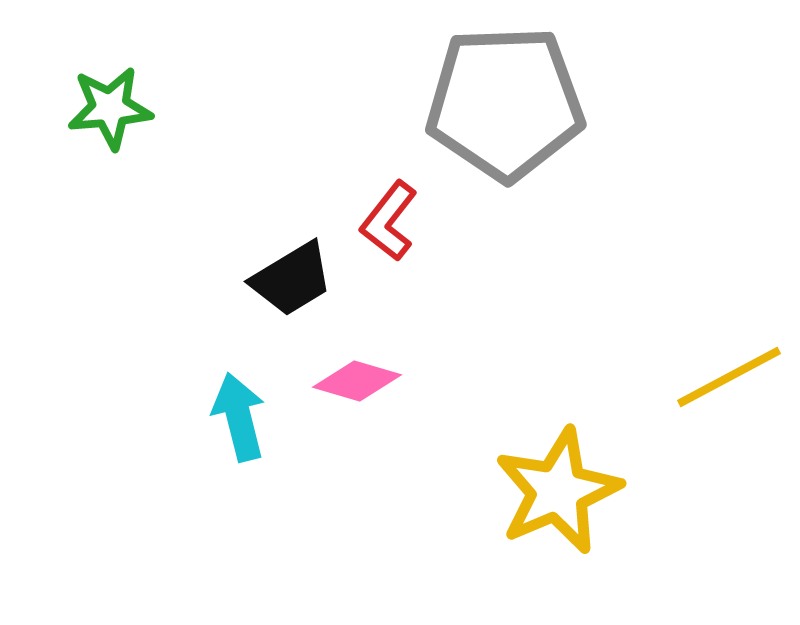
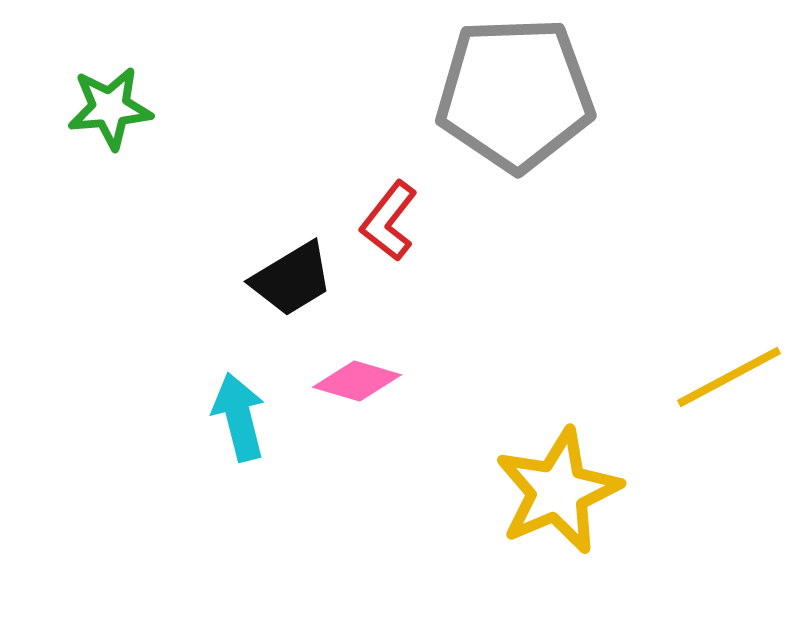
gray pentagon: moved 10 px right, 9 px up
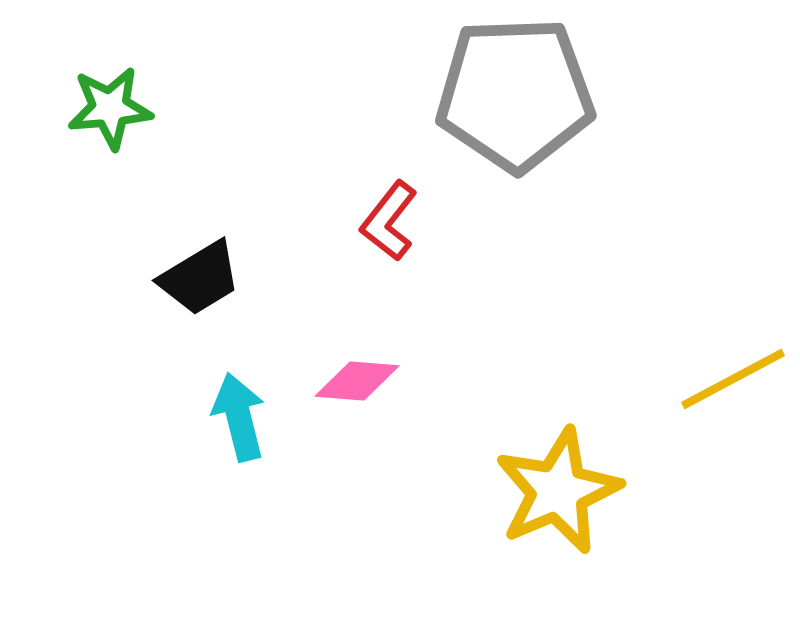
black trapezoid: moved 92 px left, 1 px up
yellow line: moved 4 px right, 2 px down
pink diamond: rotated 12 degrees counterclockwise
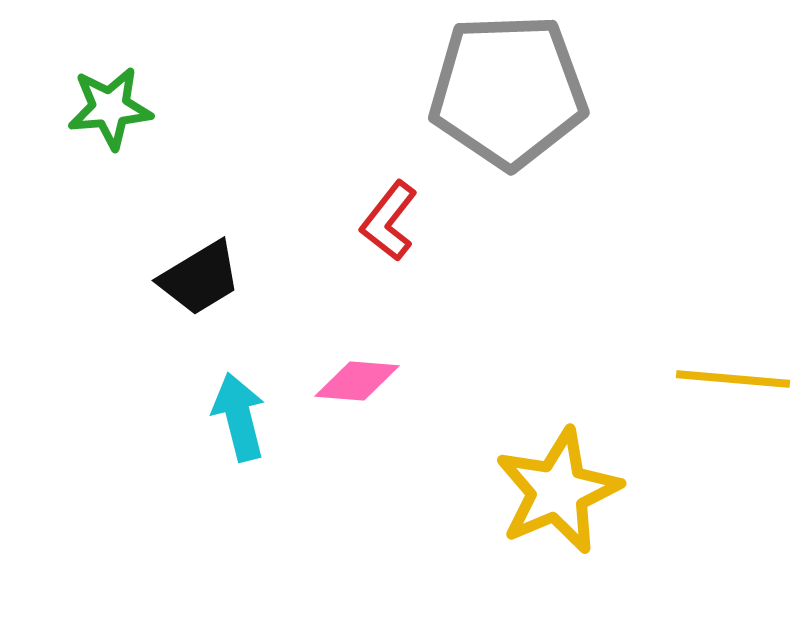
gray pentagon: moved 7 px left, 3 px up
yellow line: rotated 33 degrees clockwise
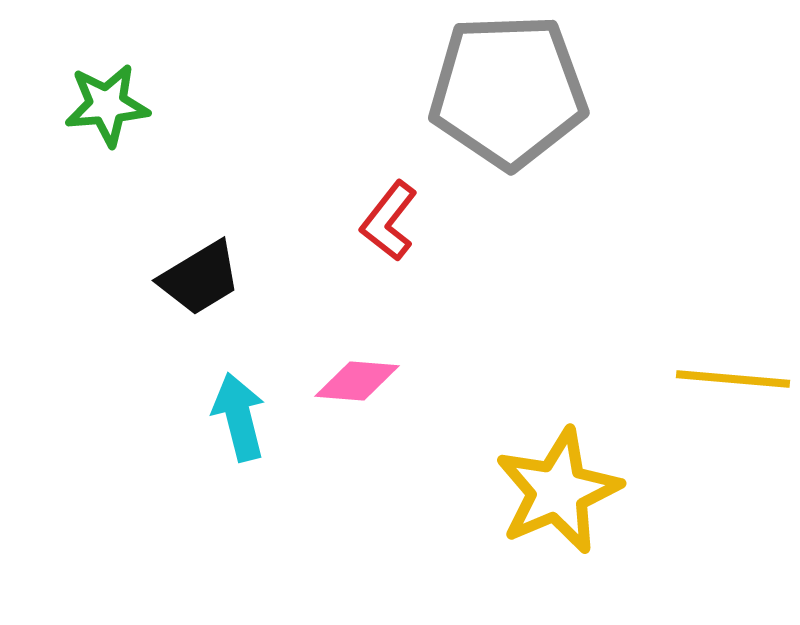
green star: moved 3 px left, 3 px up
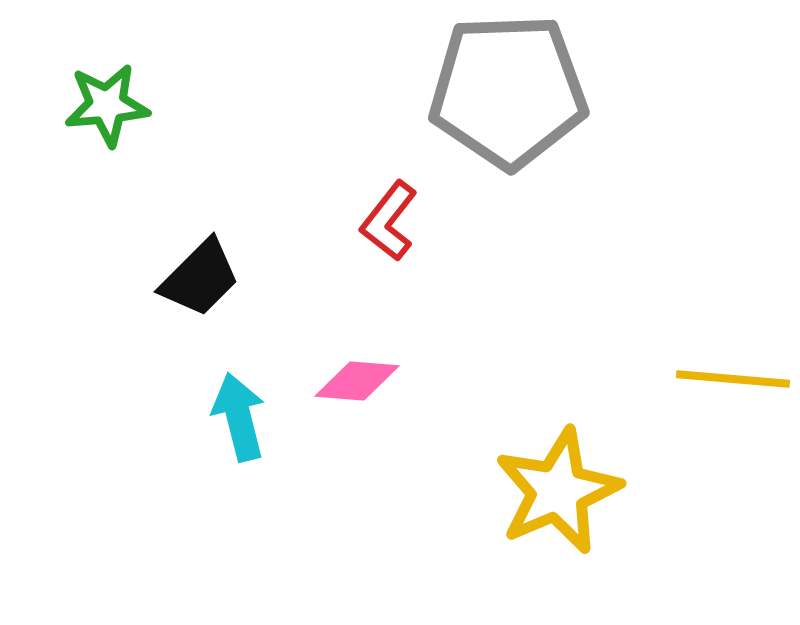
black trapezoid: rotated 14 degrees counterclockwise
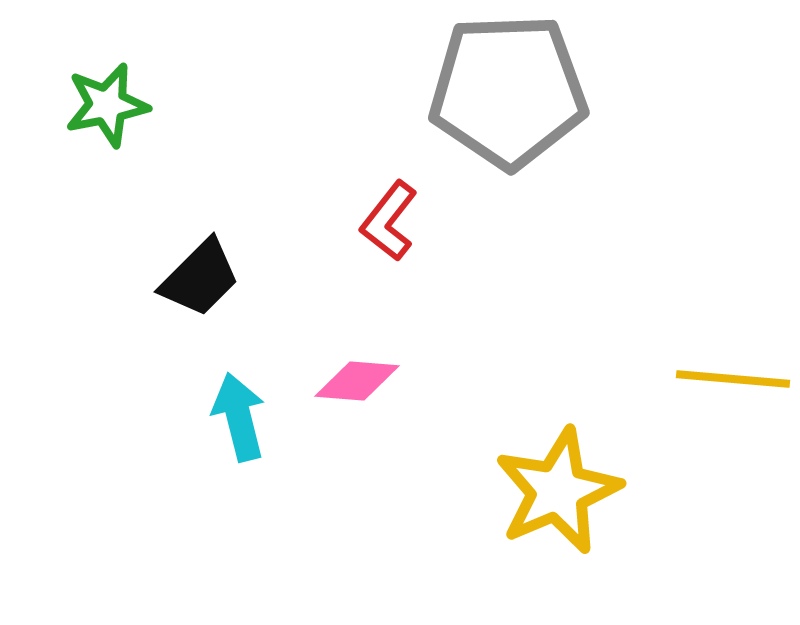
green star: rotated 6 degrees counterclockwise
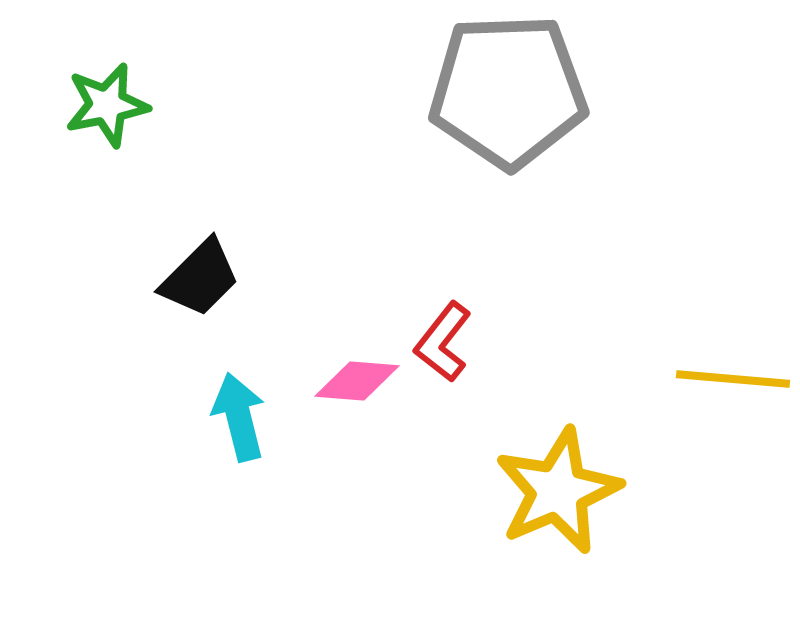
red L-shape: moved 54 px right, 121 px down
